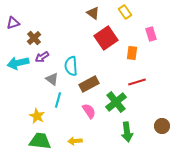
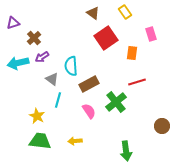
green arrow: moved 1 px left, 19 px down
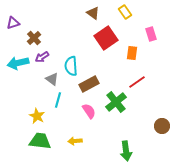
red line: rotated 18 degrees counterclockwise
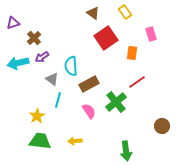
yellow star: rotated 14 degrees clockwise
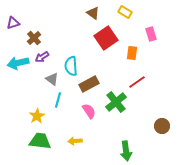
yellow rectangle: rotated 24 degrees counterclockwise
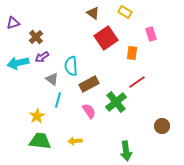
brown cross: moved 2 px right, 1 px up
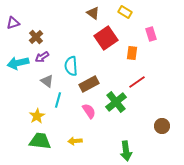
gray triangle: moved 5 px left, 2 px down
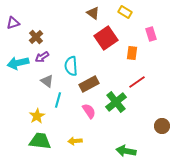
green arrow: rotated 108 degrees clockwise
